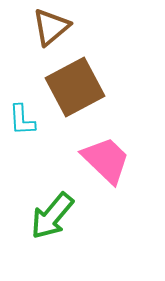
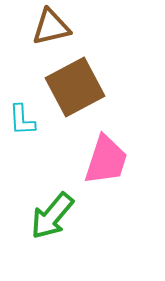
brown triangle: rotated 27 degrees clockwise
pink trapezoid: rotated 64 degrees clockwise
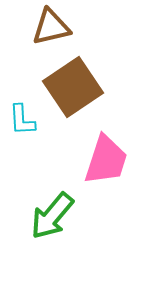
brown square: moved 2 px left; rotated 6 degrees counterclockwise
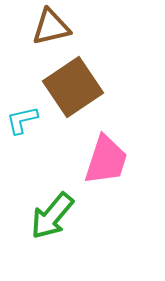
cyan L-shape: rotated 80 degrees clockwise
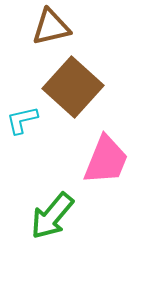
brown square: rotated 14 degrees counterclockwise
pink trapezoid: rotated 4 degrees clockwise
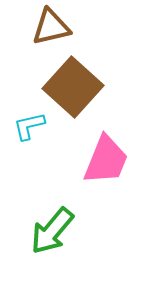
cyan L-shape: moved 7 px right, 6 px down
green arrow: moved 15 px down
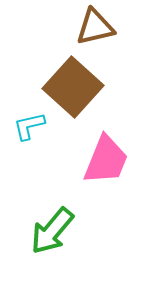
brown triangle: moved 44 px right
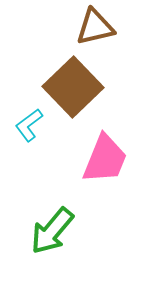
brown square: rotated 4 degrees clockwise
cyan L-shape: moved 1 px up; rotated 24 degrees counterclockwise
pink trapezoid: moved 1 px left, 1 px up
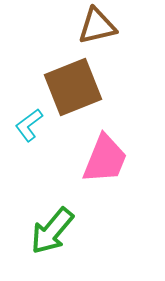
brown triangle: moved 2 px right, 1 px up
brown square: rotated 22 degrees clockwise
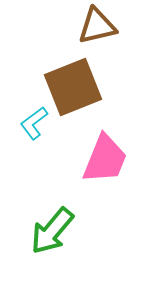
cyan L-shape: moved 5 px right, 2 px up
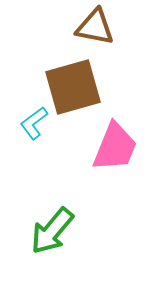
brown triangle: moved 2 px left, 1 px down; rotated 24 degrees clockwise
brown square: rotated 6 degrees clockwise
pink trapezoid: moved 10 px right, 12 px up
